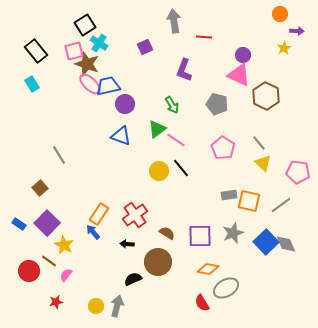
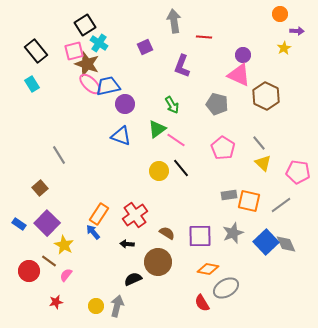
purple L-shape at (184, 70): moved 2 px left, 4 px up
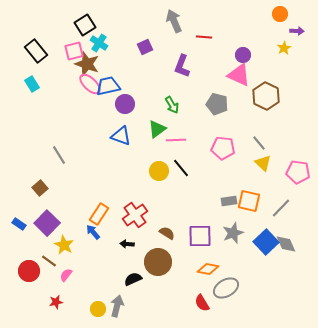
gray arrow at (174, 21): rotated 15 degrees counterclockwise
pink line at (176, 140): rotated 36 degrees counterclockwise
pink pentagon at (223, 148): rotated 25 degrees counterclockwise
gray rectangle at (229, 195): moved 6 px down
gray line at (281, 205): moved 3 px down; rotated 10 degrees counterclockwise
yellow circle at (96, 306): moved 2 px right, 3 px down
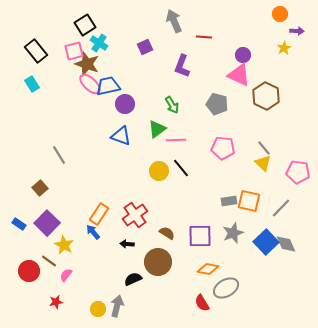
gray line at (259, 143): moved 5 px right, 5 px down
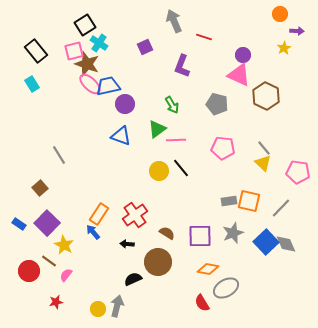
red line at (204, 37): rotated 14 degrees clockwise
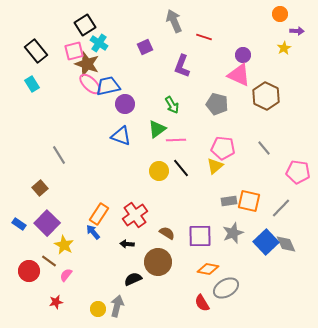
yellow triangle at (263, 163): moved 48 px left, 3 px down; rotated 36 degrees clockwise
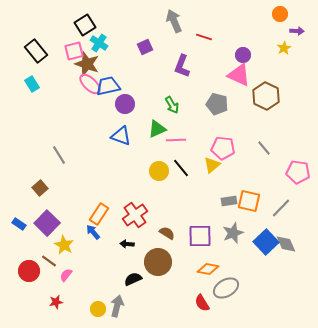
green triangle at (157, 129): rotated 12 degrees clockwise
yellow triangle at (215, 166): moved 3 px left, 1 px up
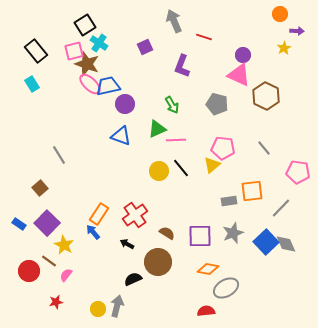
orange square at (249, 201): moved 3 px right, 10 px up; rotated 20 degrees counterclockwise
black arrow at (127, 244): rotated 24 degrees clockwise
red semicircle at (202, 303): moved 4 px right, 8 px down; rotated 114 degrees clockwise
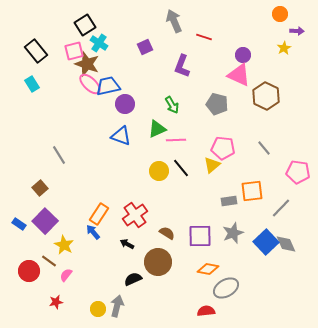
purple square at (47, 223): moved 2 px left, 2 px up
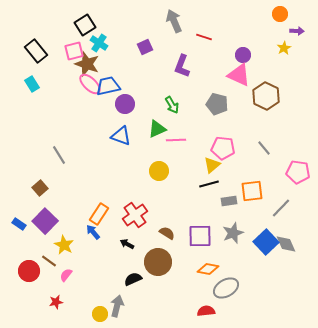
black line at (181, 168): moved 28 px right, 16 px down; rotated 66 degrees counterclockwise
yellow circle at (98, 309): moved 2 px right, 5 px down
